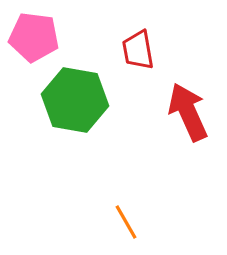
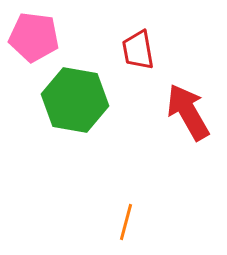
red arrow: rotated 6 degrees counterclockwise
orange line: rotated 45 degrees clockwise
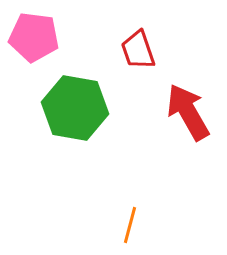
red trapezoid: rotated 9 degrees counterclockwise
green hexagon: moved 8 px down
orange line: moved 4 px right, 3 px down
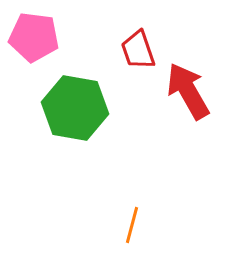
red arrow: moved 21 px up
orange line: moved 2 px right
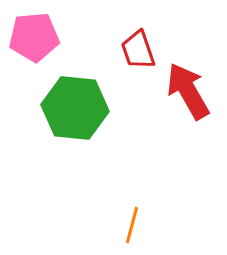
pink pentagon: rotated 12 degrees counterclockwise
green hexagon: rotated 4 degrees counterclockwise
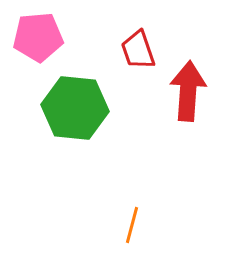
pink pentagon: moved 4 px right
red arrow: rotated 34 degrees clockwise
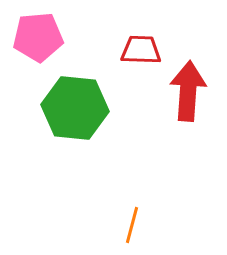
red trapezoid: moved 3 px right; rotated 111 degrees clockwise
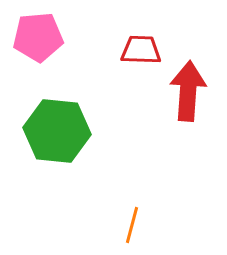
green hexagon: moved 18 px left, 23 px down
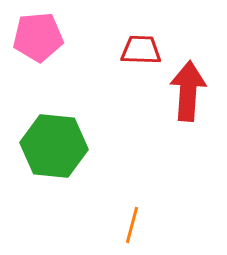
green hexagon: moved 3 px left, 15 px down
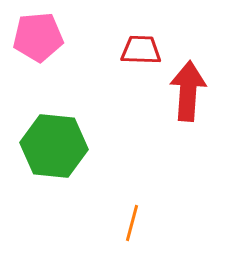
orange line: moved 2 px up
